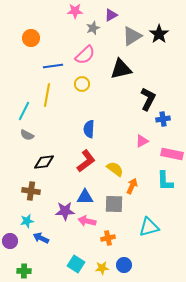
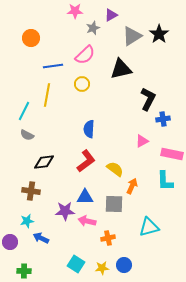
purple circle: moved 1 px down
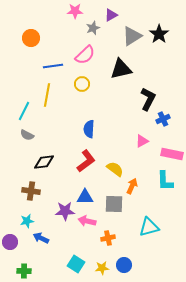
blue cross: rotated 16 degrees counterclockwise
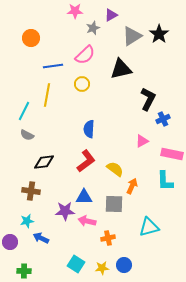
blue triangle: moved 1 px left
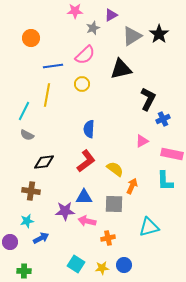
blue arrow: rotated 126 degrees clockwise
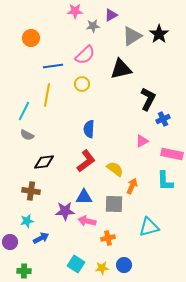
gray star: moved 2 px up; rotated 16 degrees clockwise
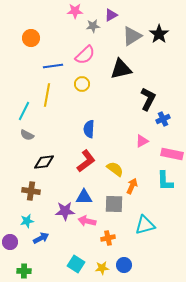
cyan triangle: moved 4 px left, 2 px up
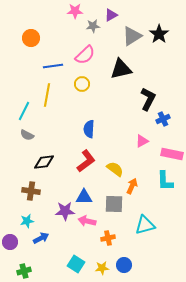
green cross: rotated 16 degrees counterclockwise
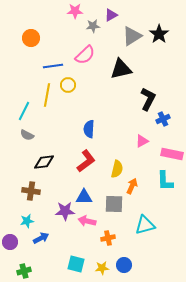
yellow circle: moved 14 px left, 1 px down
yellow semicircle: moved 2 px right; rotated 66 degrees clockwise
cyan square: rotated 18 degrees counterclockwise
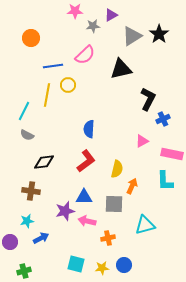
purple star: rotated 12 degrees counterclockwise
